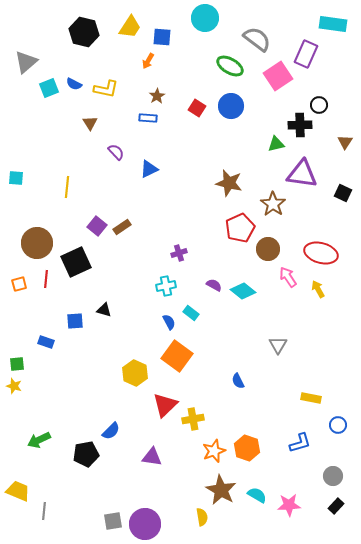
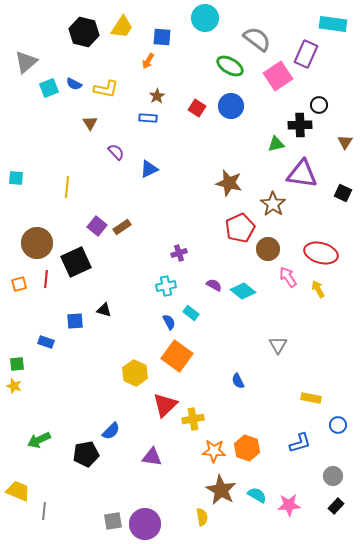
yellow trapezoid at (130, 27): moved 8 px left
orange star at (214, 451): rotated 25 degrees clockwise
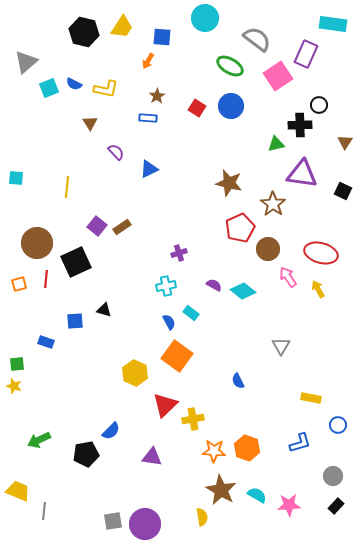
black square at (343, 193): moved 2 px up
gray triangle at (278, 345): moved 3 px right, 1 px down
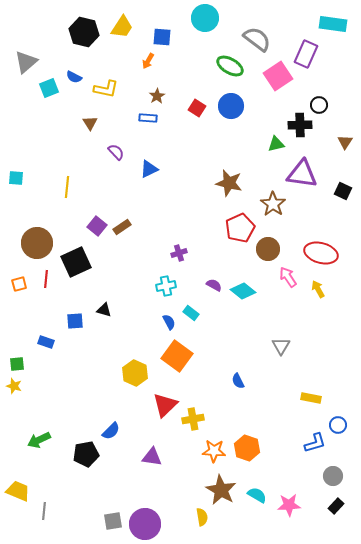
blue semicircle at (74, 84): moved 7 px up
blue L-shape at (300, 443): moved 15 px right
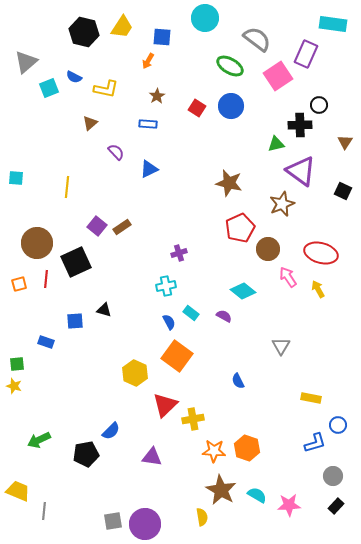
blue rectangle at (148, 118): moved 6 px down
brown triangle at (90, 123): rotated 21 degrees clockwise
purple triangle at (302, 174): moved 1 px left, 3 px up; rotated 28 degrees clockwise
brown star at (273, 204): moved 9 px right; rotated 15 degrees clockwise
purple semicircle at (214, 285): moved 10 px right, 31 px down
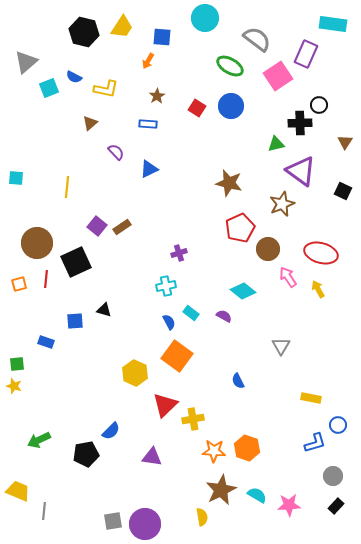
black cross at (300, 125): moved 2 px up
brown star at (221, 490): rotated 16 degrees clockwise
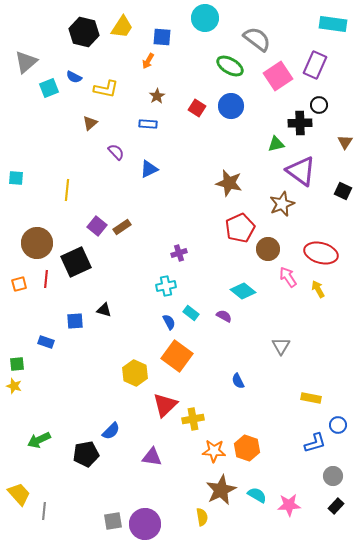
purple rectangle at (306, 54): moved 9 px right, 11 px down
yellow line at (67, 187): moved 3 px down
yellow trapezoid at (18, 491): moved 1 px right, 3 px down; rotated 25 degrees clockwise
